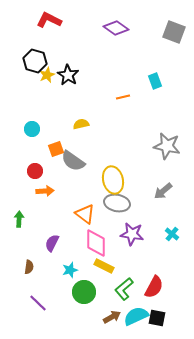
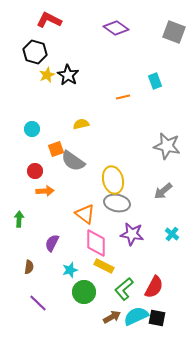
black hexagon: moved 9 px up
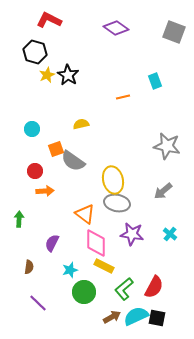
cyan cross: moved 2 px left
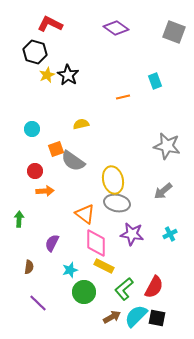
red L-shape: moved 1 px right, 4 px down
cyan cross: rotated 24 degrees clockwise
cyan semicircle: rotated 20 degrees counterclockwise
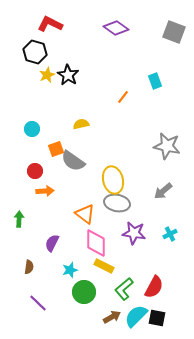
orange line: rotated 40 degrees counterclockwise
purple star: moved 2 px right, 1 px up
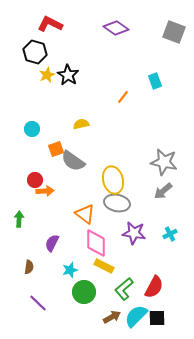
gray star: moved 3 px left, 16 px down
red circle: moved 9 px down
black square: rotated 12 degrees counterclockwise
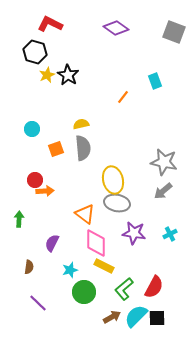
gray semicircle: moved 10 px right, 13 px up; rotated 130 degrees counterclockwise
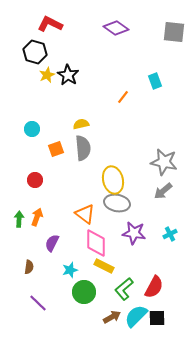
gray square: rotated 15 degrees counterclockwise
orange arrow: moved 8 px left, 26 px down; rotated 66 degrees counterclockwise
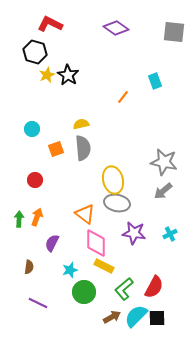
purple line: rotated 18 degrees counterclockwise
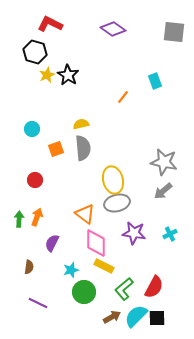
purple diamond: moved 3 px left, 1 px down
gray ellipse: rotated 25 degrees counterclockwise
cyan star: moved 1 px right
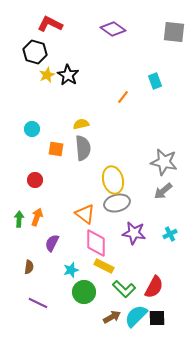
orange square: rotated 28 degrees clockwise
green L-shape: rotated 95 degrees counterclockwise
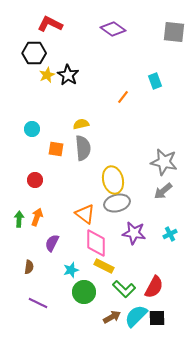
black hexagon: moved 1 px left, 1 px down; rotated 15 degrees counterclockwise
